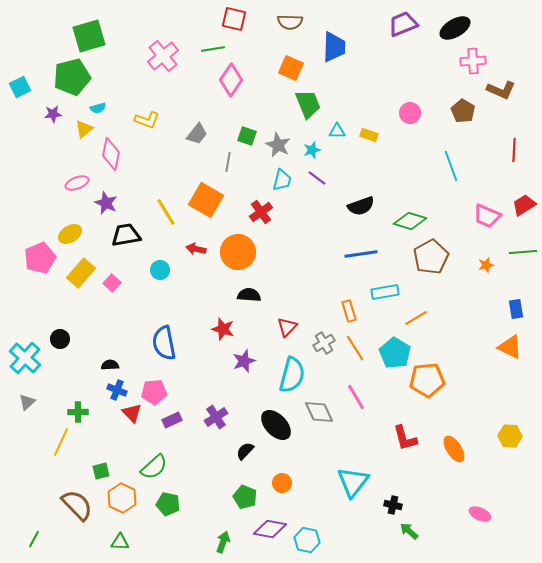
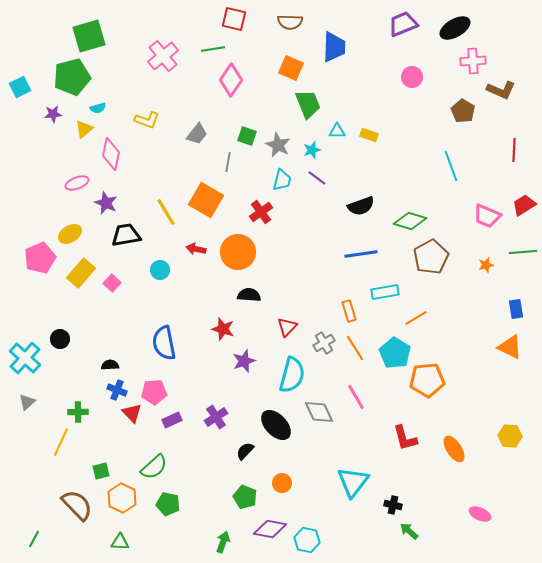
pink circle at (410, 113): moved 2 px right, 36 px up
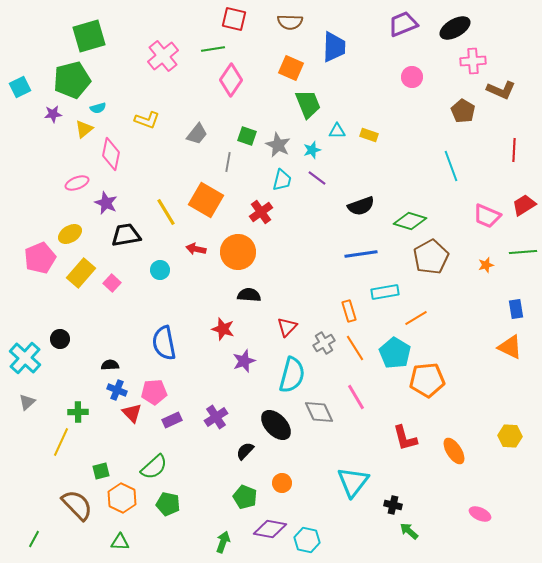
green pentagon at (72, 77): moved 3 px down
orange ellipse at (454, 449): moved 2 px down
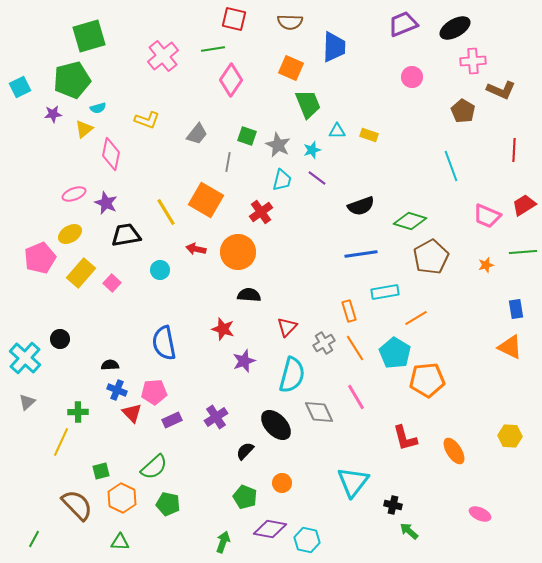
pink ellipse at (77, 183): moved 3 px left, 11 px down
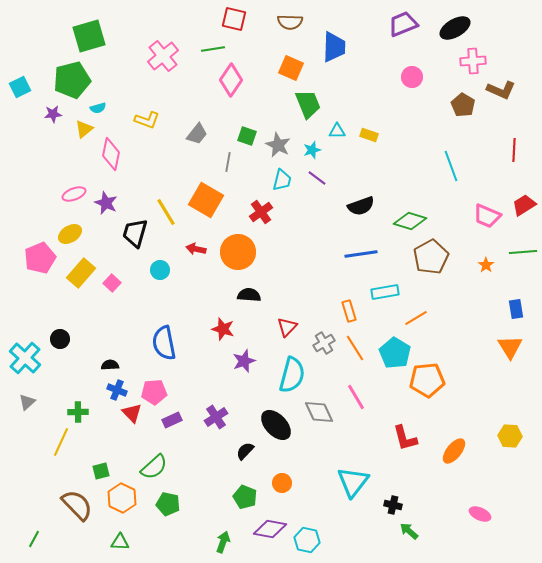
brown pentagon at (463, 111): moved 6 px up
black trapezoid at (126, 235): moved 9 px right, 2 px up; rotated 64 degrees counterclockwise
orange star at (486, 265): rotated 21 degrees counterclockwise
orange triangle at (510, 347): rotated 32 degrees clockwise
orange ellipse at (454, 451): rotated 72 degrees clockwise
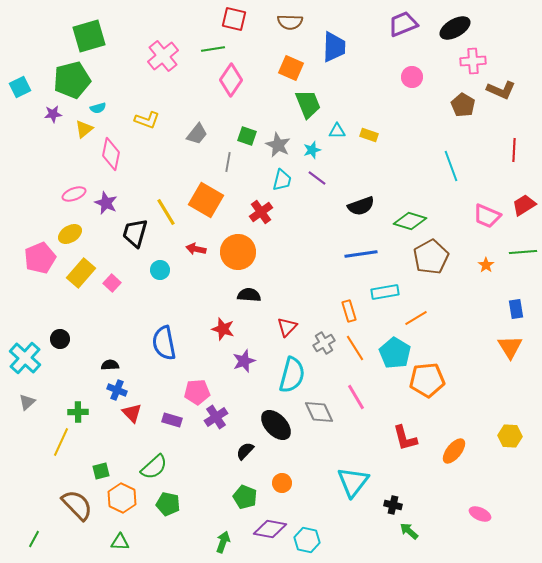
pink pentagon at (154, 392): moved 43 px right
purple rectangle at (172, 420): rotated 42 degrees clockwise
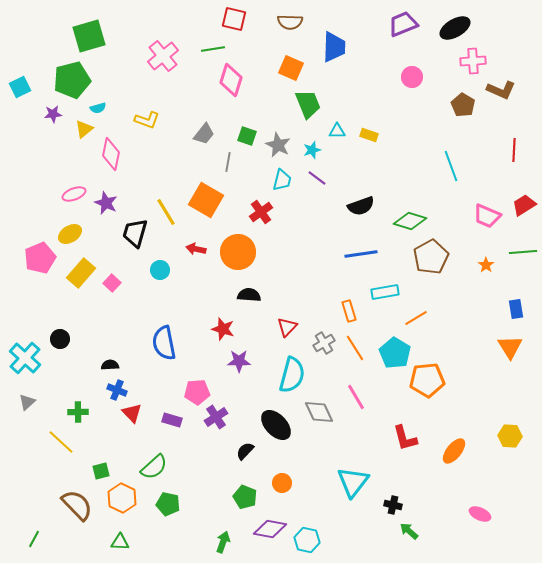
pink diamond at (231, 80): rotated 16 degrees counterclockwise
gray trapezoid at (197, 134): moved 7 px right
purple star at (244, 361): moved 5 px left; rotated 20 degrees clockwise
yellow line at (61, 442): rotated 72 degrees counterclockwise
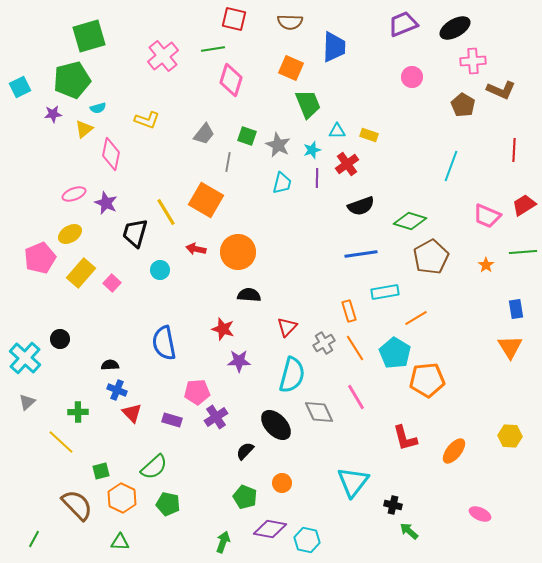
cyan line at (451, 166): rotated 40 degrees clockwise
purple line at (317, 178): rotated 54 degrees clockwise
cyan trapezoid at (282, 180): moved 3 px down
red cross at (261, 212): moved 86 px right, 48 px up
